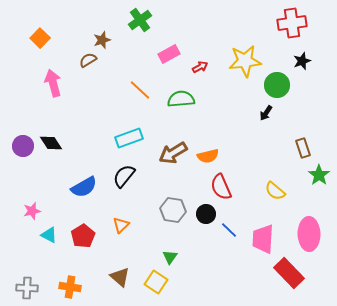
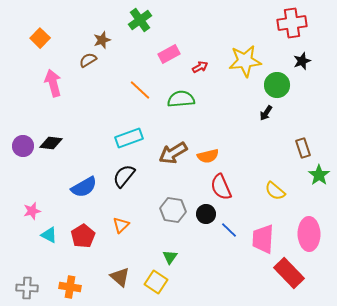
black diamond: rotated 50 degrees counterclockwise
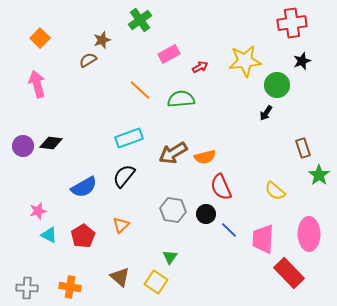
pink arrow: moved 16 px left, 1 px down
orange semicircle: moved 3 px left, 1 px down
pink star: moved 6 px right
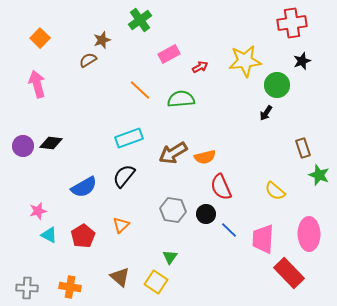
green star: rotated 15 degrees counterclockwise
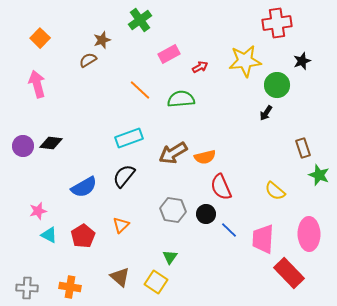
red cross: moved 15 px left
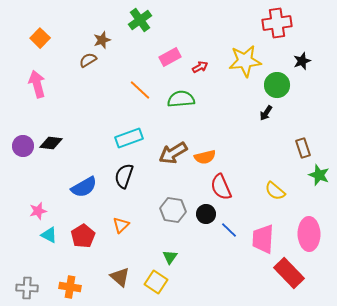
pink rectangle: moved 1 px right, 3 px down
black semicircle: rotated 20 degrees counterclockwise
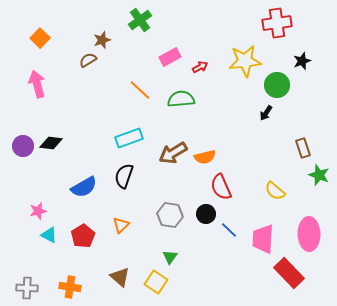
gray hexagon: moved 3 px left, 5 px down
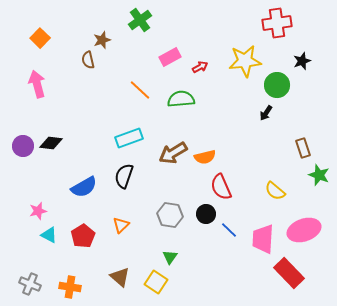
brown semicircle: rotated 72 degrees counterclockwise
pink ellipse: moved 5 px left, 4 px up; rotated 72 degrees clockwise
gray cross: moved 3 px right, 4 px up; rotated 20 degrees clockwise
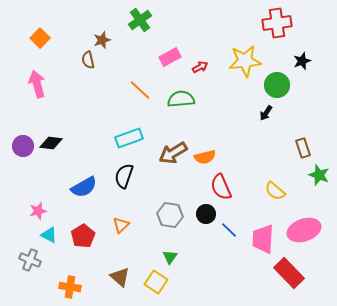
gray cross: moved 24 px up
